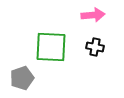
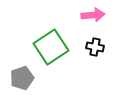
green square: rotated 36 degrees counterclockwise
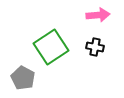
pink arrow: moved 5 px right
gray pentagon: moved 1 px right; rotated 25 degrees counterclockwise
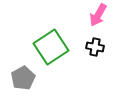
pink arrow: rotated 125 degrees clockwise
gray pentagon: rotated 15 degrees clockwise
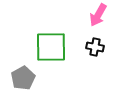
green square: rotated 32 degrees clockwise
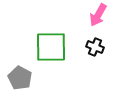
black cross: rotated 12 degrees clockwise
gray pentagon: moved 3 px left; rotated 15 degrees counterclockwise
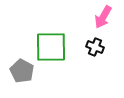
pink arrow: moved 5 px right, 2 px down
gray pentagon: moved 2 px right, 7 px up
